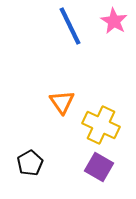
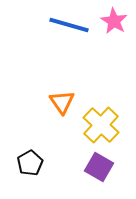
blue line: moved 1 px left, 1 px up; rotated 48 degrees counterclockwise
yellow cross: rotated 18 degrees clockwise
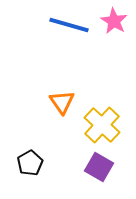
yellow cross: moved 1 px right
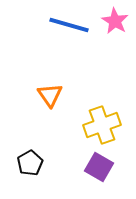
pink star: moved 1 px right
orange triangle: moved 12 px left, 7 px up
yellow cross: rotated 27 degrees clockwise
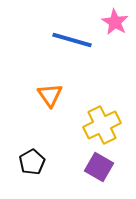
pink star: moved 1 px down
blue line: moved 3 px right, 15 px down
yellow cross: rotated 6 degrees counterclockwise
black pentagon: moved 2 px right, 1 px up
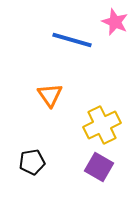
pink star: rotated 8 degrees counterclockwise
black pentagon: rotated 20 degrees clockwise
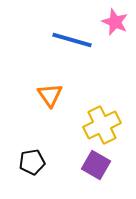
purple square: moved 3 px left, 2 px up
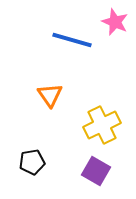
purple square: moved 6 px down
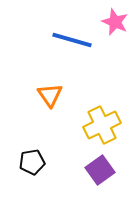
purple square: moved 4 px right, 1 px up; rotated 24 degrees clockwise
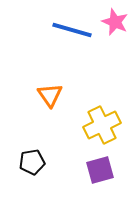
blue line: moved 10 px up
purple square: rotated 20 degrees clockwise
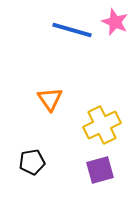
orange triangle: moved 4 px down
